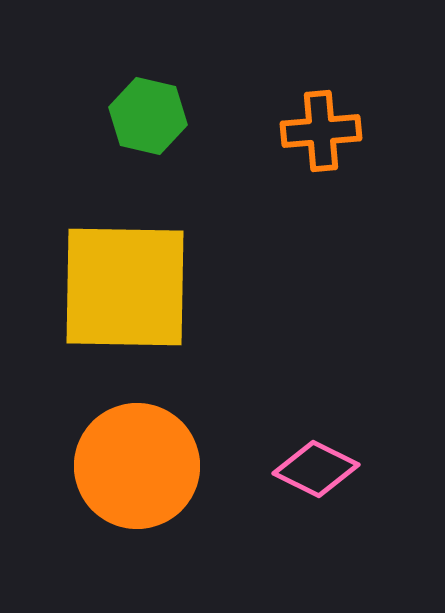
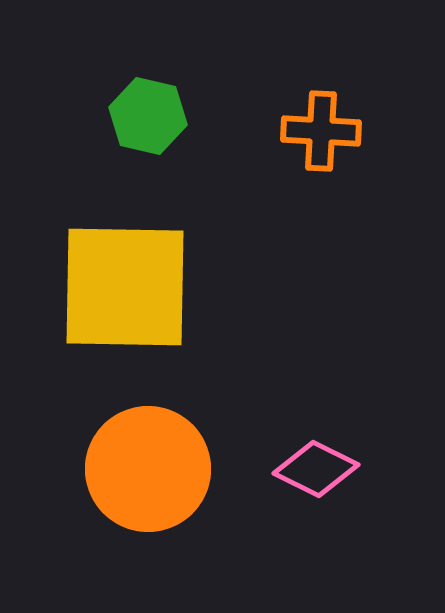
orange cross: rotated 8 degrees clockwise
orange circle: moved 11 px right, 3 px down
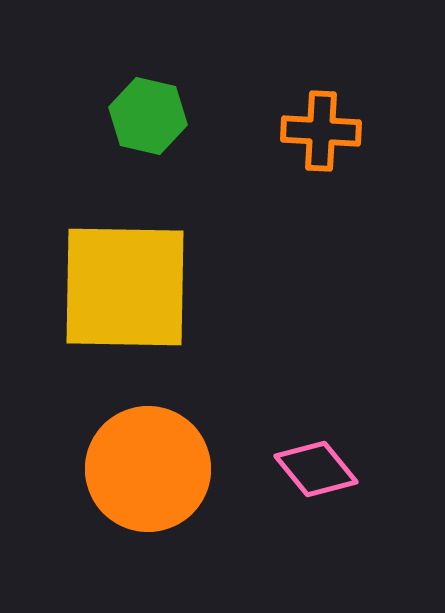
pink diamond: rotated 24 degrees clockwise
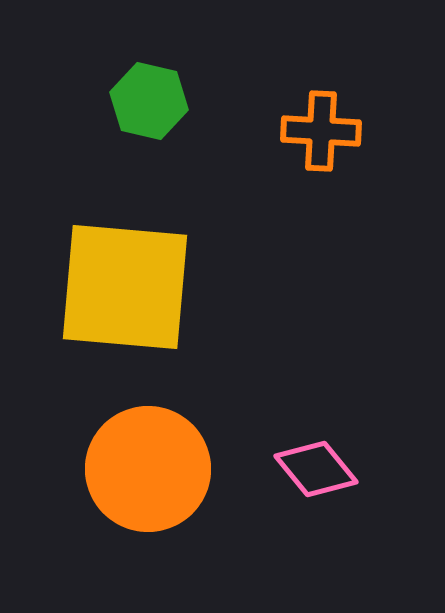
green hexagon: moved 1 px right, 15 px up
yellow square: rotated 4 degrees clockwise
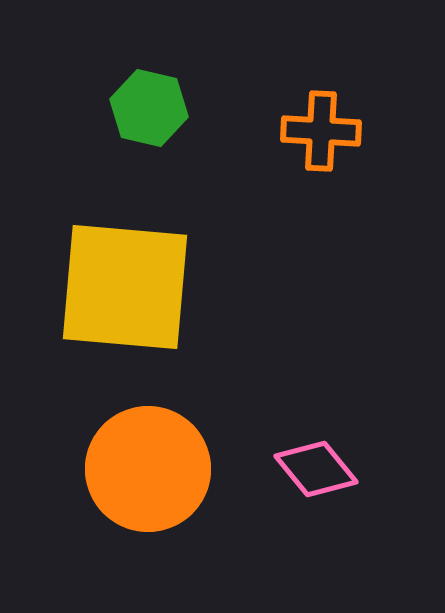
green hexagon: moved 7 px down
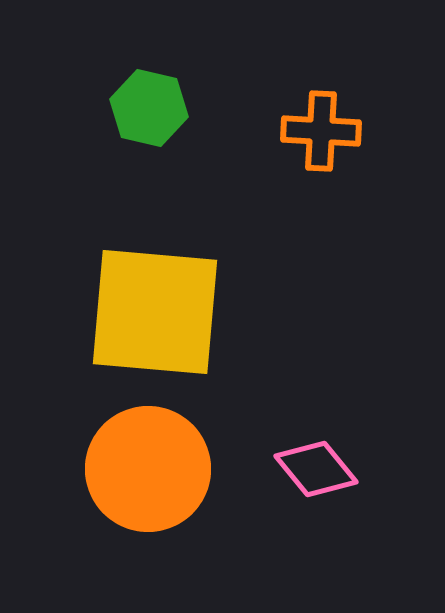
yellow square: moved 30 px right, 25 px down
